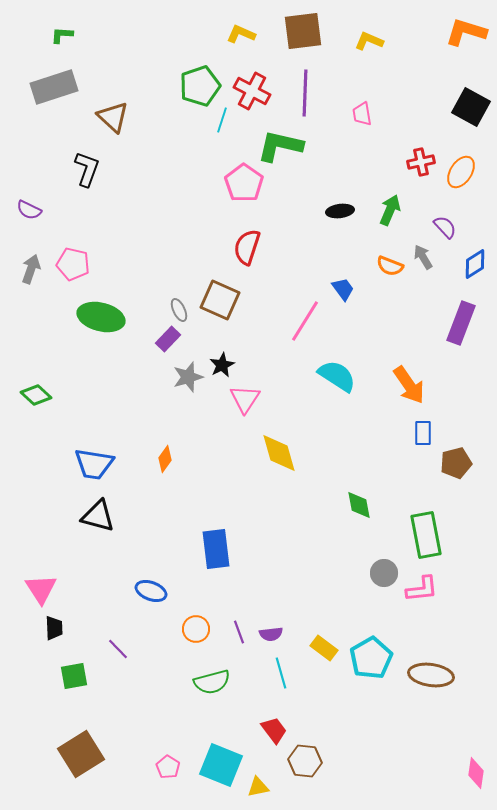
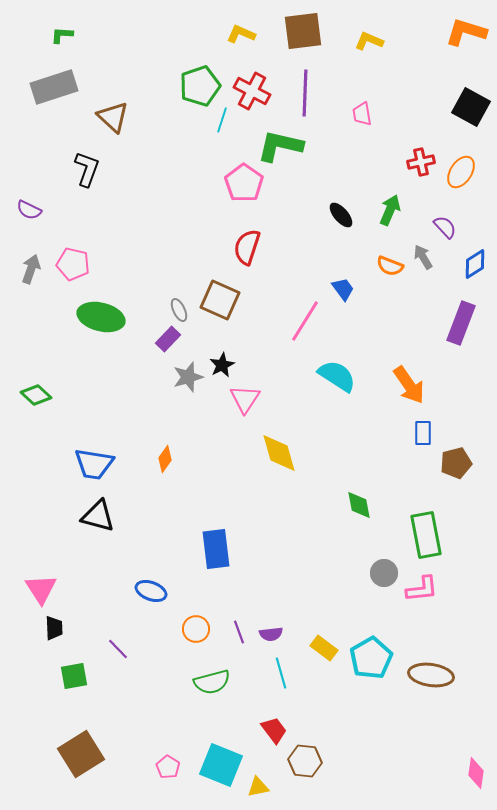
black ellipse at (340, 211): moved 1 px right, 4 px down; rotated 56 degrees clockwise
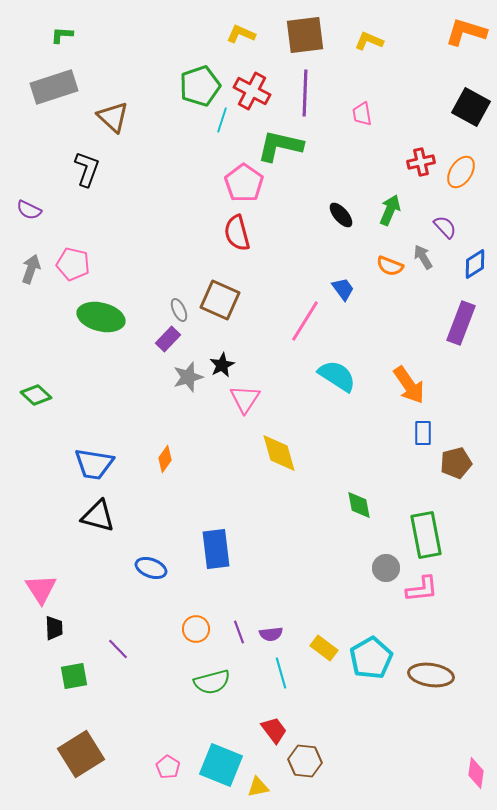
brown square at (303, 31): moved 2 px right, 4 px down
red semicircle at (247, 247): moved 10 px left, 14 px up; rotated 33 degrees counterclockwise
gray circle at (384, 573): moved 2 px right, 5 px up
blue ellipse at (151, 591): moved 23 px up
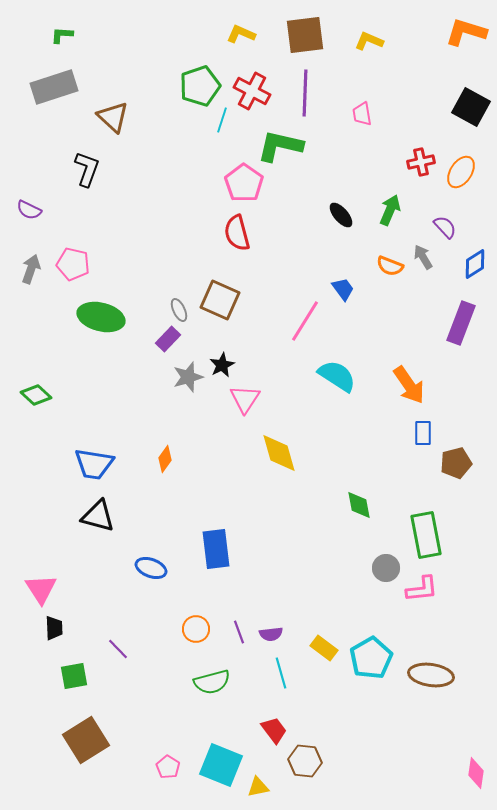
brown square at (81, 754): moved 5 px right, 14 px up
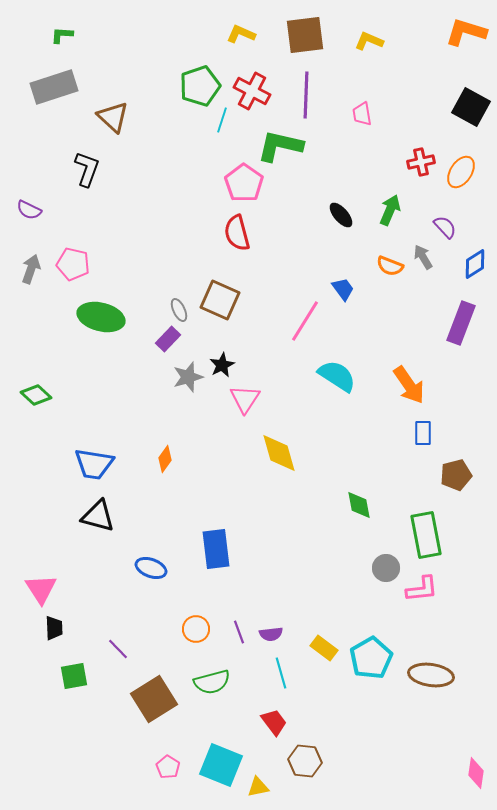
purple line at (305, 93): moved 1 px right, 2 px down
brown pentagon at (456, 463): moved 12 px down
red trapezoid at (274, 730): moved 8 px up
brown square at (86, 740): moved 68 px right, 41 px up
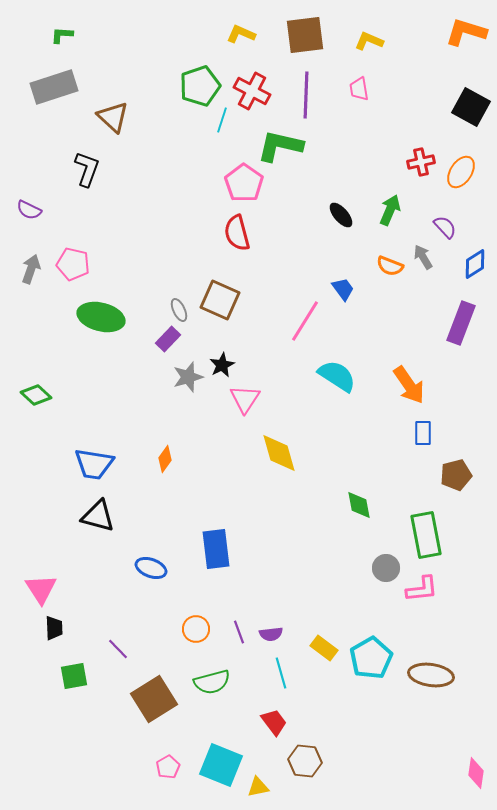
pink trapezoid at (362, 114): moved 3 px left, 25 px up
pink pentagon at (168, 767): rotated 10 degrees clockwise
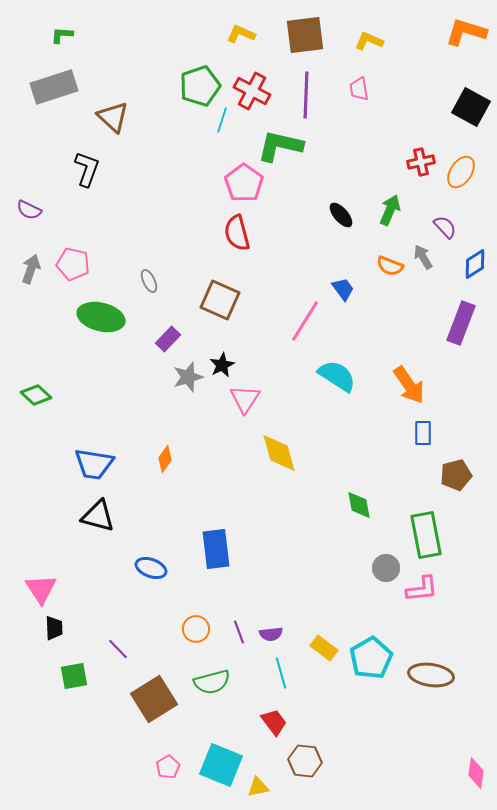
gray ellipse at (179, 310): moved 30 px left, 29 px up
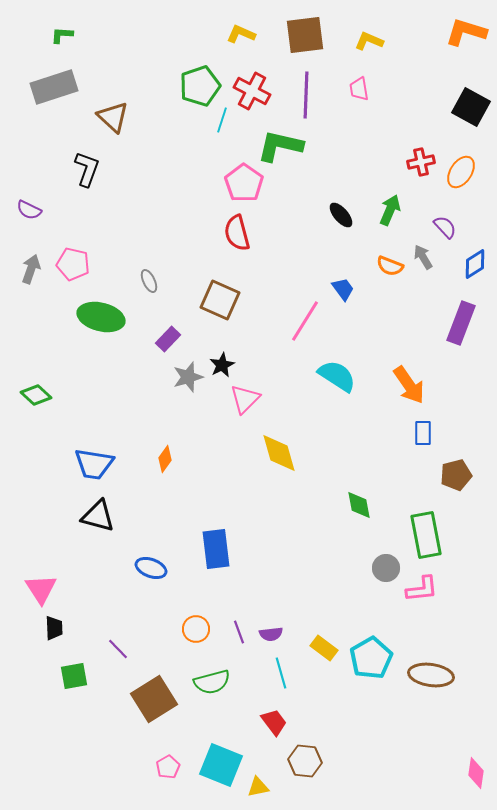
pink triangle at (245, 399): rotated 12 degrees clockwise
